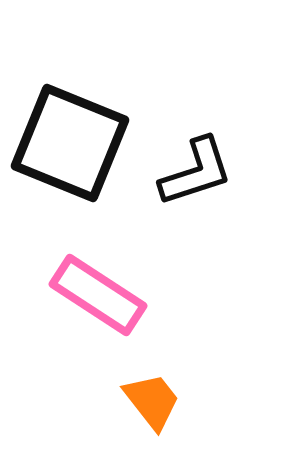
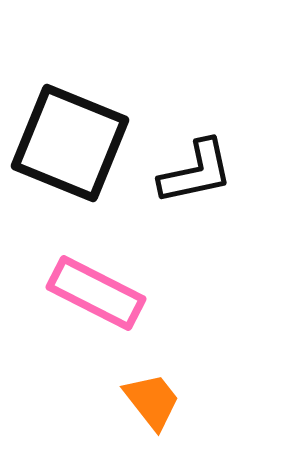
black L-shape: rotated 6 degrees clockwise
pink rectangle: moved 2 px left, 2 px up; rotated 6 degrees counterclockwise
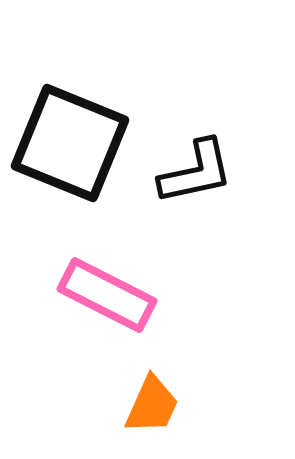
pink rectangle: moved 11 px right, 2 px down
orange trapezoid: moved 4 px down; rotated 62 degrees clockwise
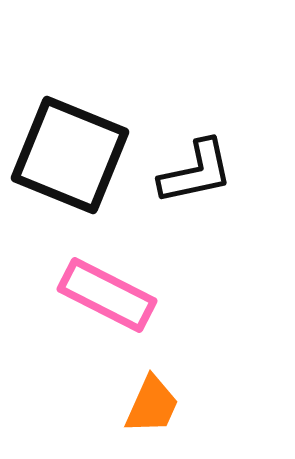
black square: moved 12 px down
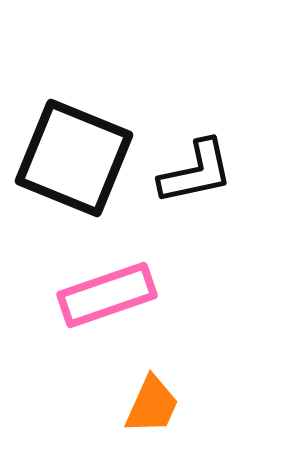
black square: moved 4 px right, 3 px down
pink rectangle: rotated 46 degrees counterclockwise
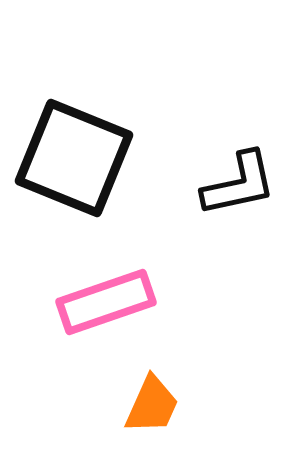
black L-shape: moved 43 px right, 12 px down
pink rectangle: moved 1 px left, 7 px down
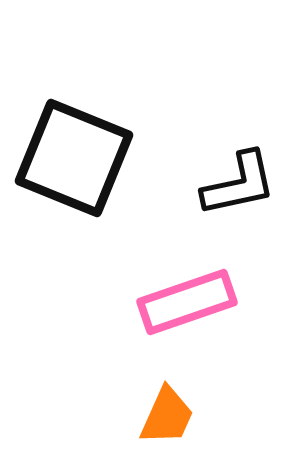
pink rectangle: moved 81 px right
orange trapezoid: moved 15 px right, 11 px down
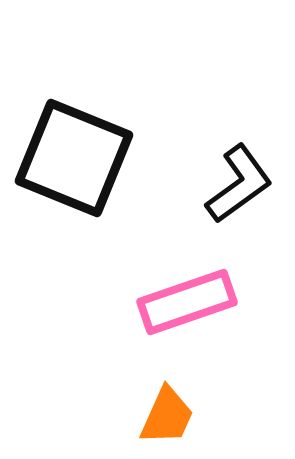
black L-shape: rotated 24 degrees counterclockwise
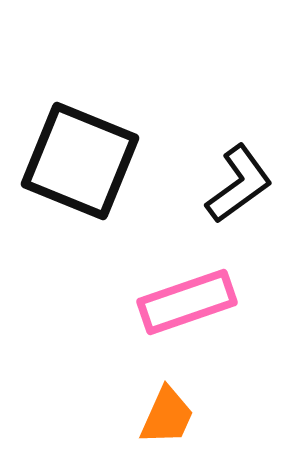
black square: moved 6 px right, 3 px down
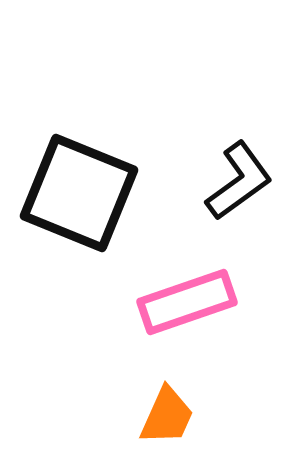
black square: moved 1 px left, 32 px down
black L-shape: moved 3 px up
